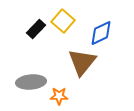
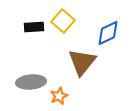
black rectangle: moved 2 px left, 2 px up; rotated 42 degrees clockwise
blue diamond: moved 7 px right
orange star: rotated 24 degrees counterclockwise
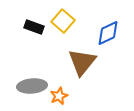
black rectangle: rotated 24 degrees clockwise
gray ellipse: moved 1 px right, 4 px down
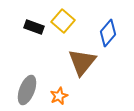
blue diamond: rotated 24 degrees counterclockwise
gray ellipse: moved 5 px left, 4 px down; rotated 64 degrees counterclockwise
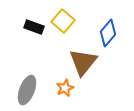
brown triangle: moved 1 px right
orange star: moved 6 px right, 8 px up
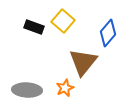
gray ellipse: rotated 72 degrees clockwise
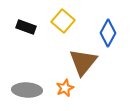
black rectangle: moved 8 px left
blue diamond: rotated 12 degrees counterclockwise
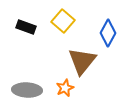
brown triangle: moved 1 px left, 1 px up
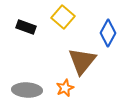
yellow square: moved 4 px up
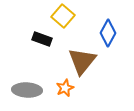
yellow square: moved 1 px up
black rectangle: moved 16 px right, 12 px down
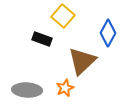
brown triangle: rotated 8 degrees clockwise
